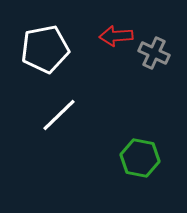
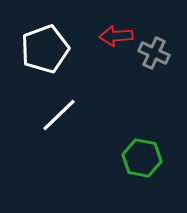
white pentagon: rotated 9 degrees counterclockwise
green hexagon: moved 2 px right
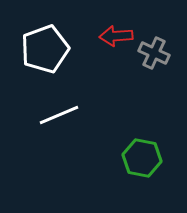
white line: rotated 21 degrees clockwise
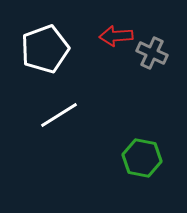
gray cross: moved 2 px left
white line: rotated 9 degrees counterclockwise
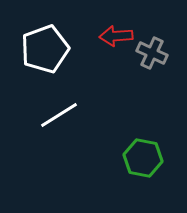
green hexagon: moved 1 px right
